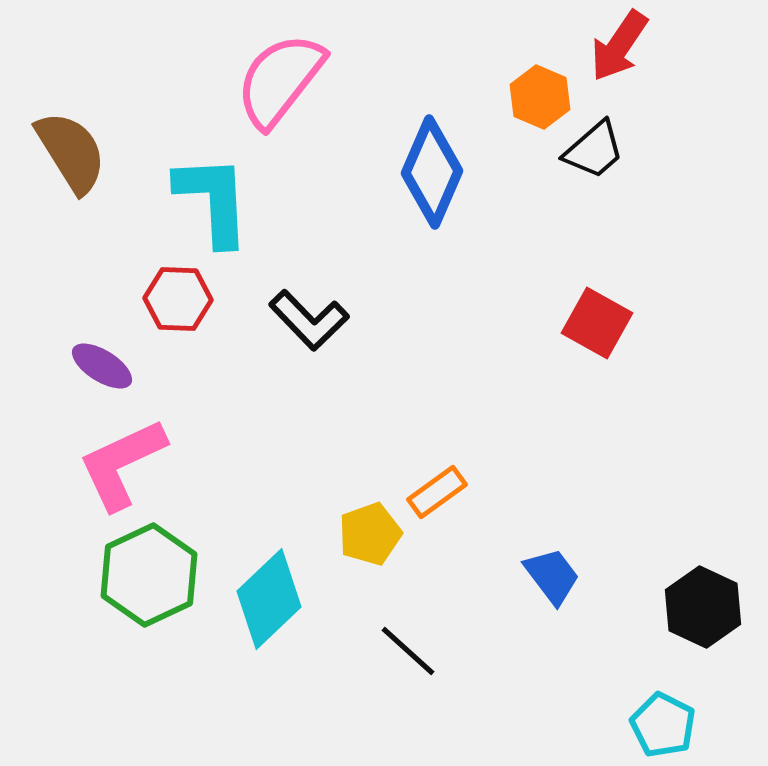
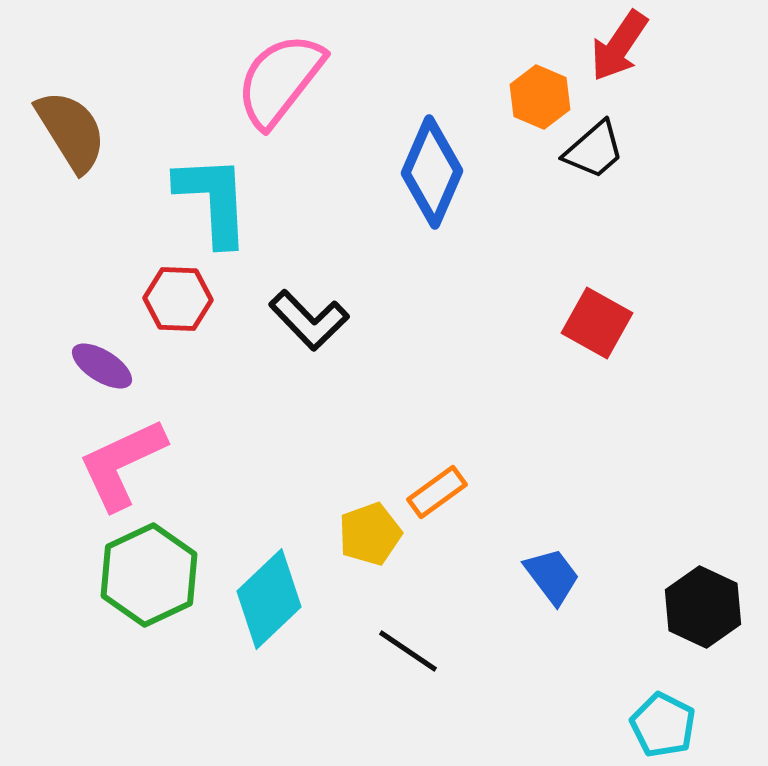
brown semicircle: moved 21 px up
black line: rotated 8 degrees counterclockwise
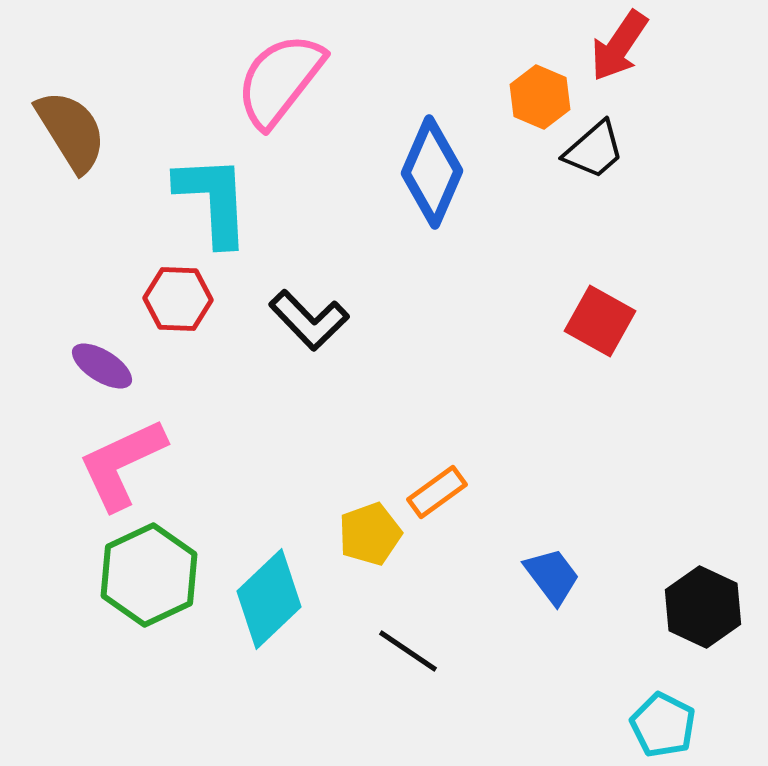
red square: moved 3 px right, 2 px up
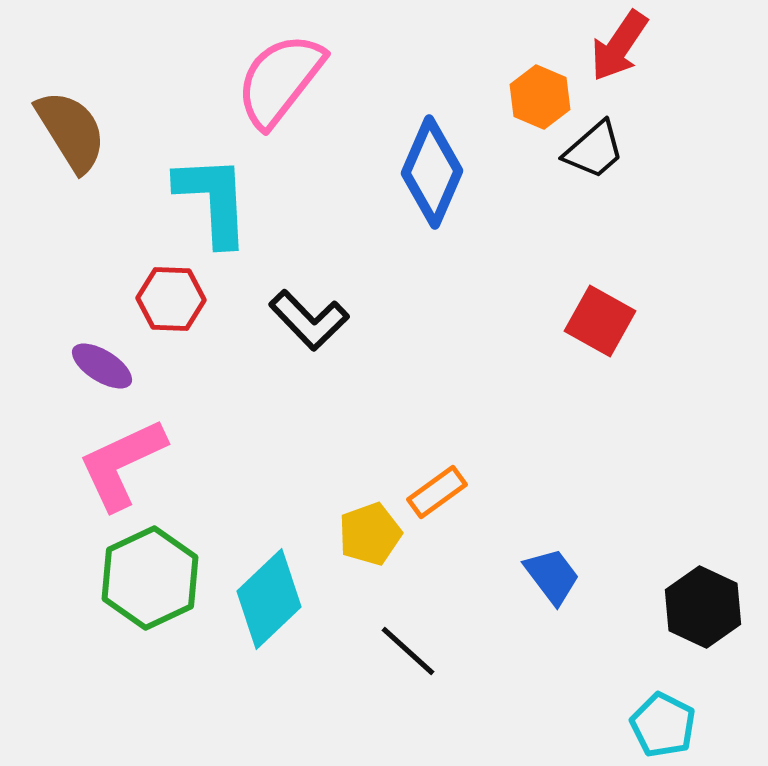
red hexagon: moved 7 px left
green hexagon: moved 1 px right, 3 px down
black line: rotated 8 degrees clockwise
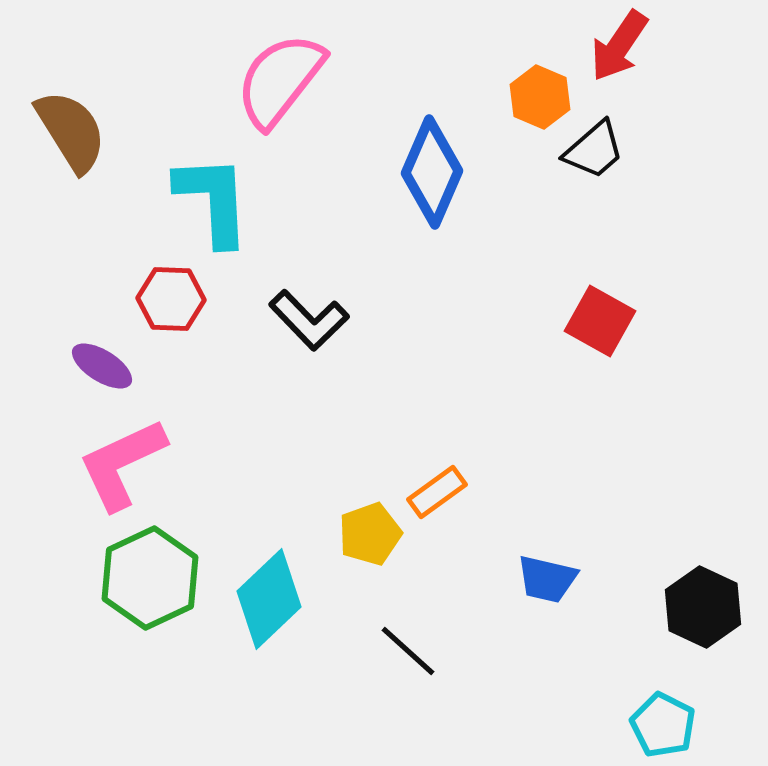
blue trapezoid: moved 5 px left, 3 px down; rotated 140 degrees clockwise
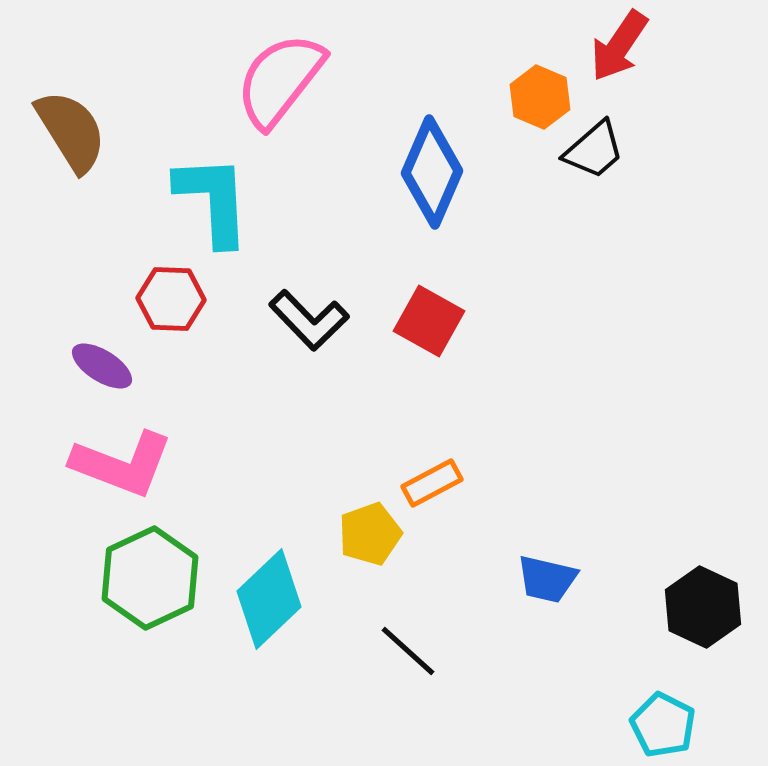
red square: moved 171 px left
pink L-shape: rotated 134 degrees counterclockwise
orange rectangle: moved 5 px left, 9 px up; rotated 8 degrees clockwise
